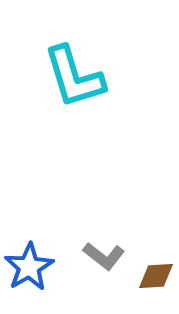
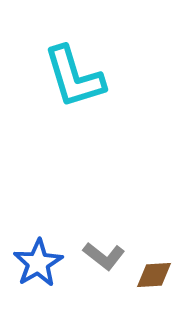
blue star: moved 9 px right, 4 px up
brown diamond: moved 2 px left, 1 px up
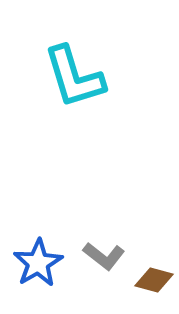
brown diamond: moved 5 px down; rotated 18 degrees clockwise
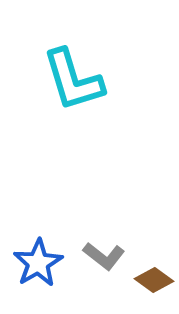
cyan L-shape: moved 1 px left, 3 px down
brown diamond: rotated 21 degrees clockwise
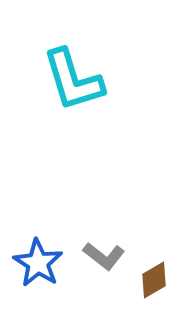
blue star: rotated 9 degrees counterclockwise
brown diamond: rotated 66 degrees counterclockwise
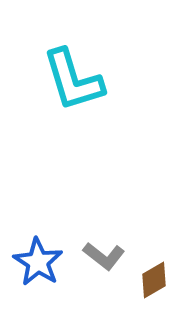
blue star: moved 1 px up
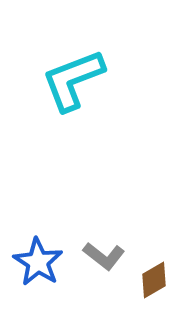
cyan L-shape: rotated 86 degrees clockwise
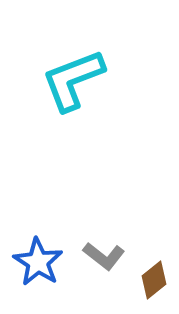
brown diamond: rotated 9 degrees counterclockwise
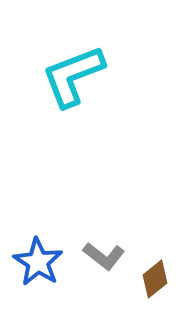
cyan L-shape: moved 4 px up
brown diamond: moved 1 px right, 1 px up
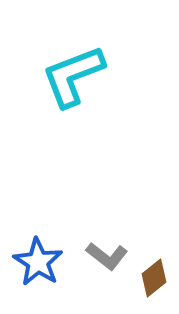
gray L-shape: moved 3 px right
brown diamond: moved 1 px left, 1 px up
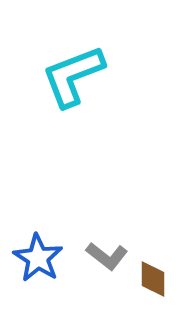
blue star: moved 4 px up
brown diamond: moved 1 px left, 1 px down; rotated 51 degrees counterclockwise
